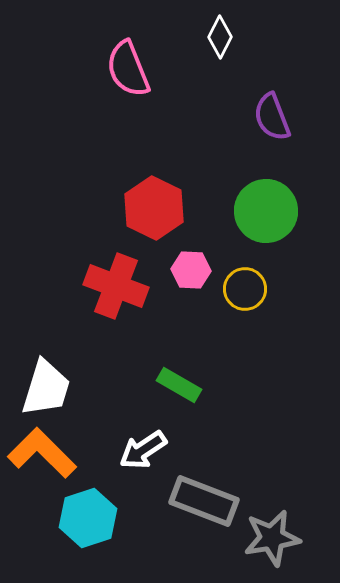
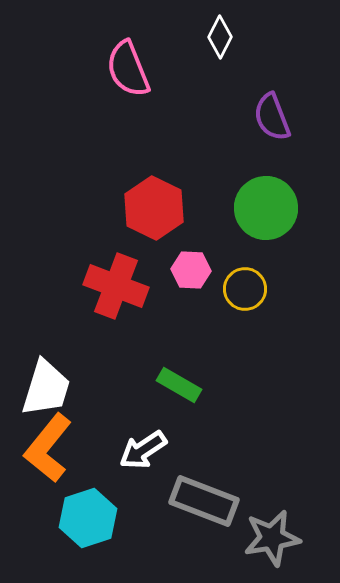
green circle: moved 3 px up
orange L-shape: moved 6 px right, 5 px up; rotated 96 degrees counterclockwise
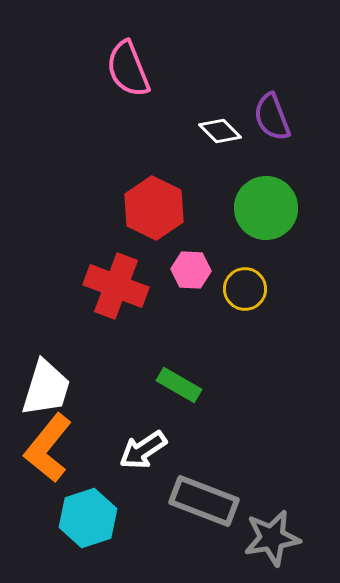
white diamond: moved 94 px down; rotated 72 degrees counterclockwise
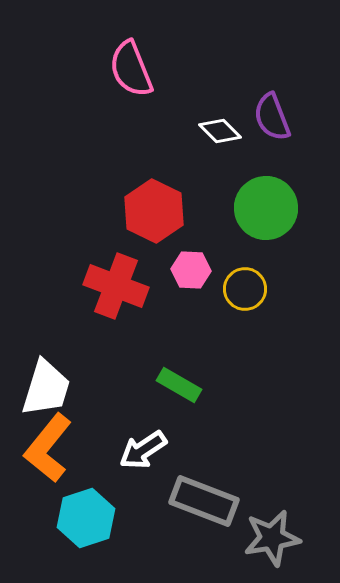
pink semicircle: moved 3 px right
red hexagon: moved 3 px down
cyan hexagon: moved 2 px left
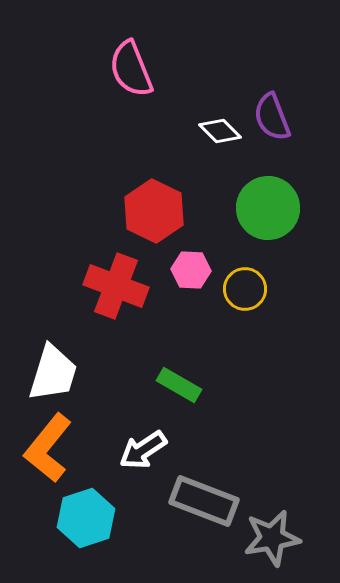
green circle: moved 2 px right
white trapezoid: moved 7 px right, 15 px up
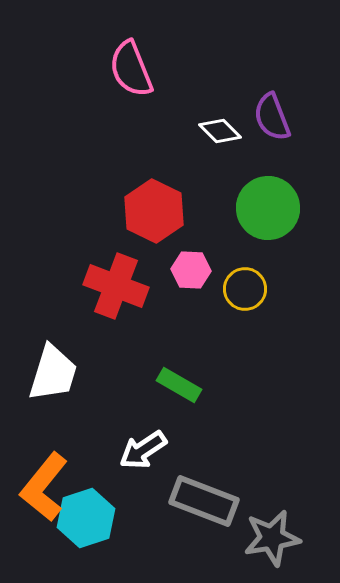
orange L-shape: moved 4 px left, 39 px down
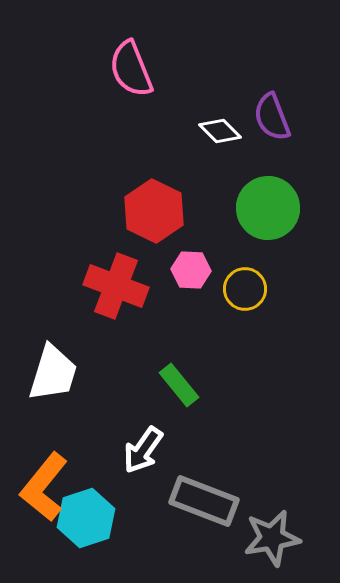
green rectangle: rotated 21 degrees clockwise
white arrow: rotated 21 degrees counterclockwise
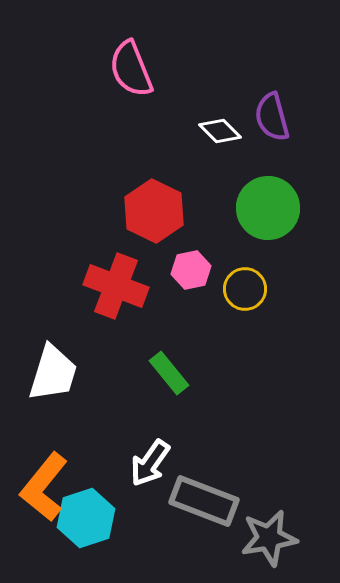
purple semicircle: rotated 6 degrees clockwise
pink hexagon: rotated 15 degrees counterclockwise
green rectangle: moved 10 px left, 12 px up
white arrow: moved 7 px right, 13 px down
gray star: moved 3 px left
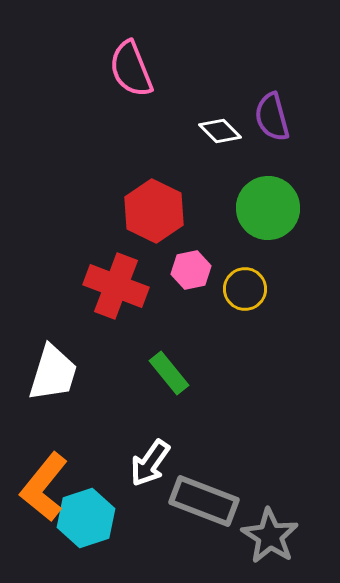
gray star: moved 1 px right, 2 px up; rotated 30 degrees counterclockwise
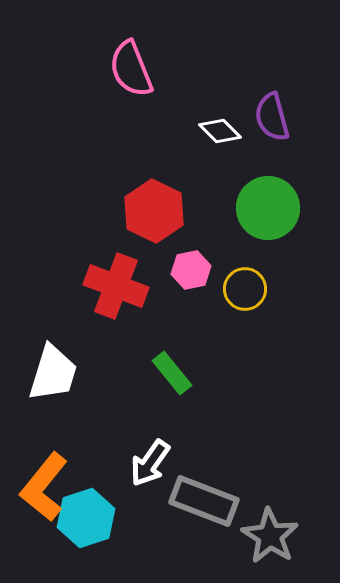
green rectangle: moved 3 px right
